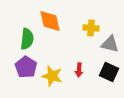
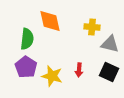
yellow cross: moved 1 px right, 1 px up
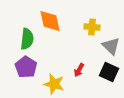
gray triangle: moved 1 px right, 2 px down; rotated 30 degrees clockwise
red arrow: rotated 24 degrees clockwise
yellow star: moved 2 px right, 8 px down
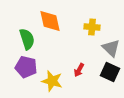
green semicircle: rotated 25 degrees counterclockwise
gray triangle: moved 2 px down
purple pentagon: rotated 20 degrees counterclockwise
black square: moved 1 px right
yellow star: moved 2 px left, 3 px up
